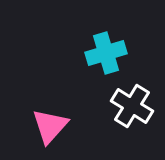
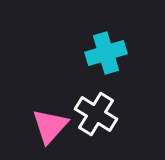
white cross: moved 36 px left, 8 px down
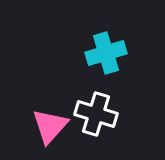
white cross: rotated 15 degrees counterclockwise
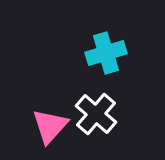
white cross: rotated 24 degrees clockwise
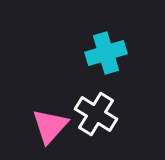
white cross: rotated 9 degrees counterclockwise
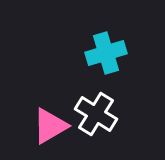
pink triangle: rotated 18 degrees clockwise
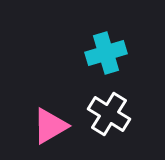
white cross: moved 13 px right
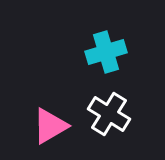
cyan cross: moved 1 px up
